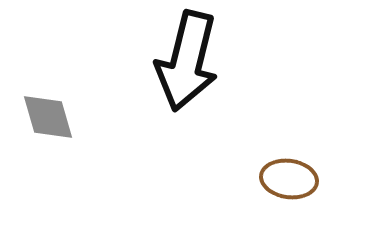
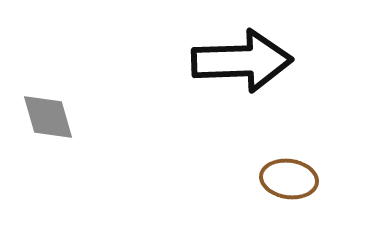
black arrow: moved 55 px right; rotated 106 degrees counterclockwise
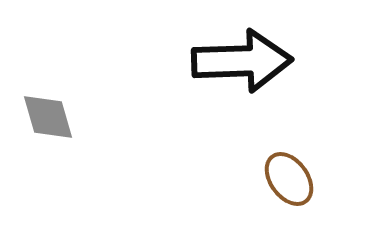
brown ellipse: rotated 46 degrees clockwise
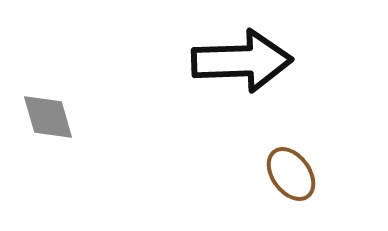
brown ellipse: moved 2 px right, 5 px up
